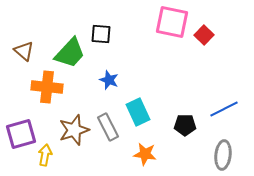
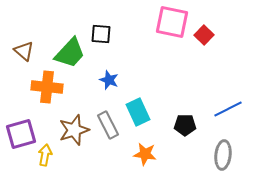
blue line: moved 4 px right
gray rectangle: moved 2 px up
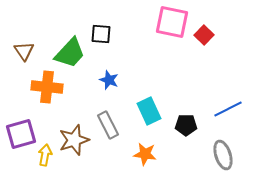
brown triangle: rotated 15 degrees clockwise
cyan rectangle: moved 11 px right, 1 px up
black pentagon: moved 1 px right
brown star: moved 10 px down
gray ellipse: rotated 24 degrees counterclockwise
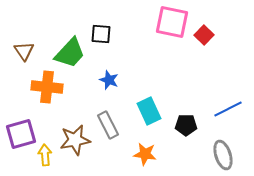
brown star: moved 1 px right; rotated 8 degrees clockwise
yellow arrow: rotated 15 degrees counterclockwise
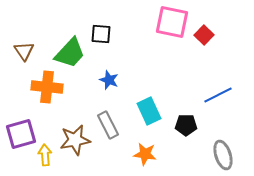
blue line: moved 10 px left, 14 px up
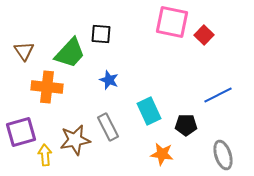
gray rectangle: moved 2 px down
purple square: moved 2 px up
orange star: moved 17 px right
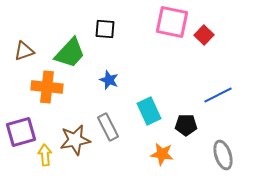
black square: moved 4 px right, 5 px up
brown triangle: rotated 45 degrees clockwise
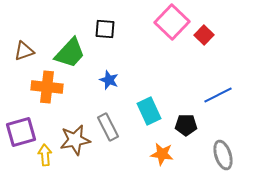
pink square: rotated 32 degrees clockwise
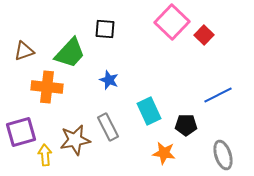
orange star: moved 2 px right, 1 px up
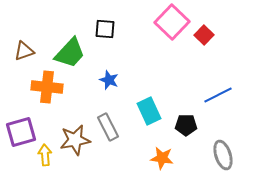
orange star: moved 2 px left, 5 px down
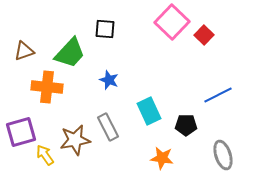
yellow arrow: rotated 30 degrees counterclockwise
